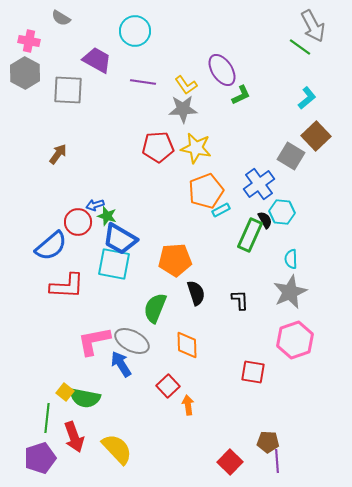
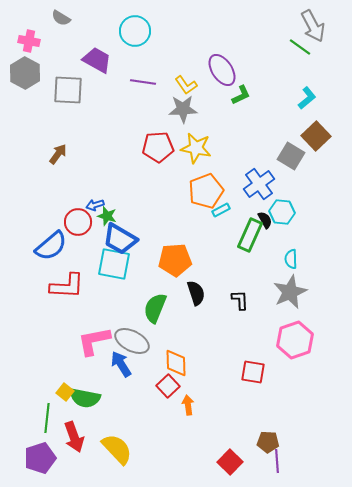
orange diamond at (187, 345): moved 11 px left, 18 px down
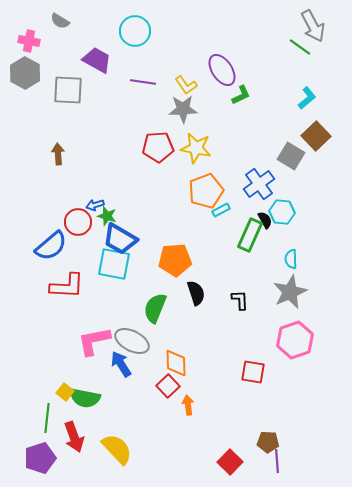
gray semicircle at (61, 18): moved 1 px left, 3 px down
brown arrow at (58, 154): rotated 40 degrees counterclockwise
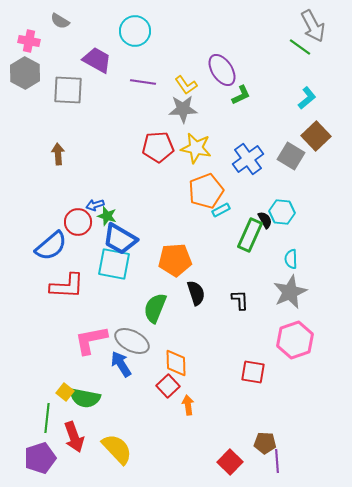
blue cross at (259, 184): moved 11 px left, 25 px up
pink L-shape at (94, 341): moved 3 px left, 1 px up
brown pentagon at (268, 442): moved 3 px left, 1 px down
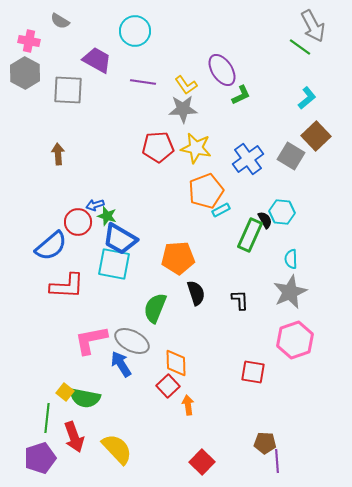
orange pentagon at (175, 260): moved 3 px right, 2 px up
red square at (230, 462): moved 28 px left
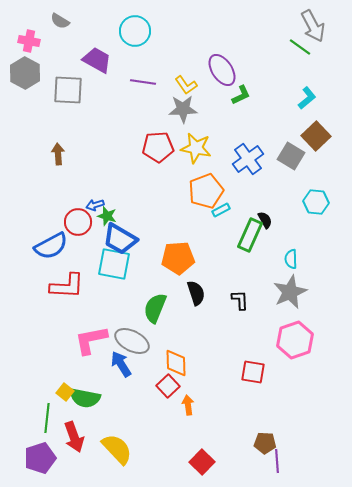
cyan hexagon at (282, 212): moved 34 px right, 10 px up
blue semicircle at (51, 246): rotated 12 degrees clockwise
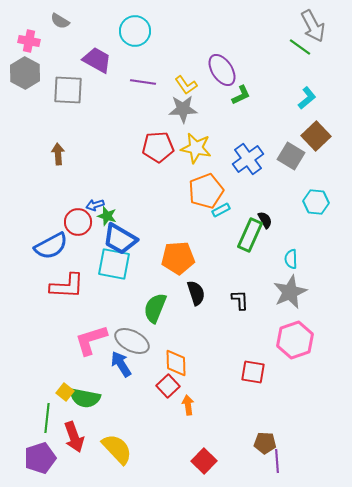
pink L-shape at (91, 340): rotated 6 degrees counterclockwise
red square at (202, 462): moved 2 px right, 1 px up
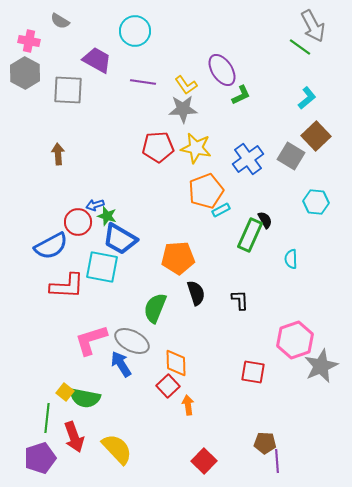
cyan square at (114, 264): moved 12 px left, 3 px down
gray star at (290, 292): moved 31 px right, 74 px down
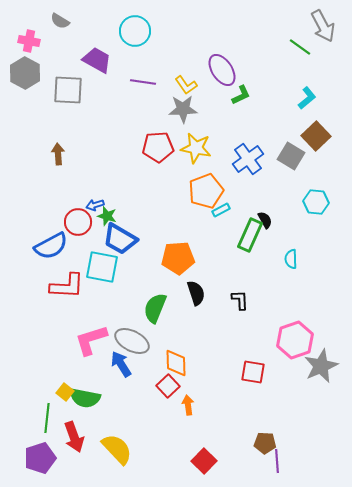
gray arrow at (313, 26): moved 10 px right
